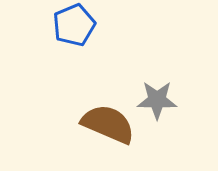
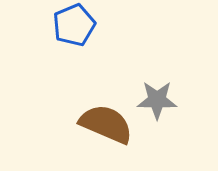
brown semicircle: moved 2 px left
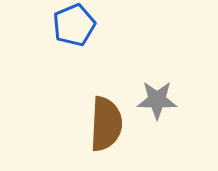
brown semicircle: rotated 70 degrees clockwise
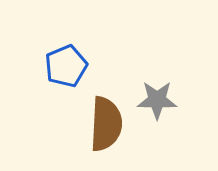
blue pentagon: moved 8 px left, 41 px down
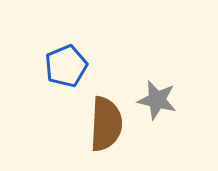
gray star: rotated 12 degrees clockwise
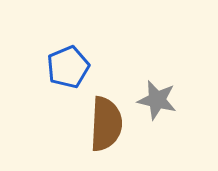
blue pentagon: moved 2 px right, 1 px down
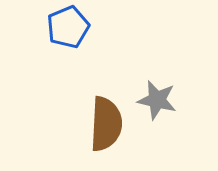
blue pentagon: moved 40 px up
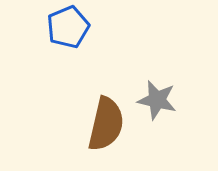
brown semicircle: rotated 10 degrees clockwise
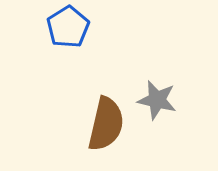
blue pentagon: rotated 9 degrees counterclockwise
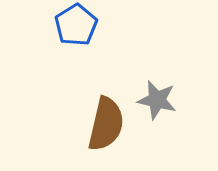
blue pentagon: moved 8 px right, 2 px up
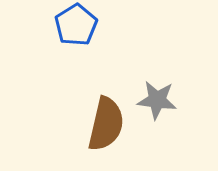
gray star: rotated 6 degrees counterclockwise
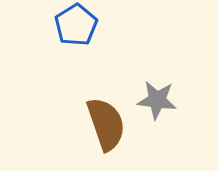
brown semicircle: rotated 32 degrees counterclockwise
